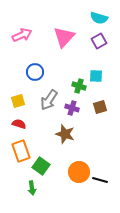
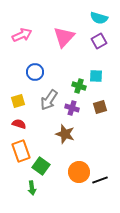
black line: rotated 35 degrees counterclockwise
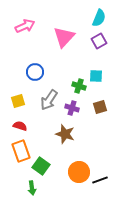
cyan semicircle: rotated 84 degrees counterclockwise
pink arrow: moved 3 px right, 9 px up
red semicircle: moved 1 px right, 2 px down
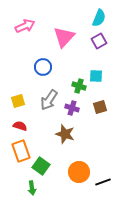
blue circle: moved 8 px right, 5 px up
black line: moved 3 px right, 2 px down
